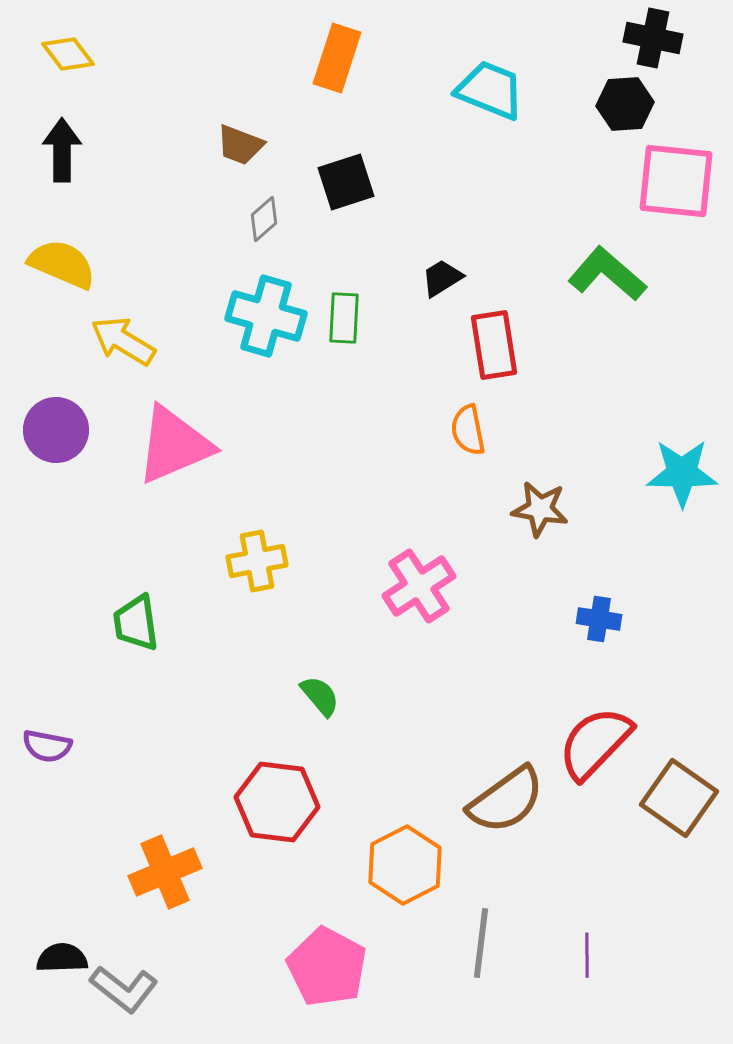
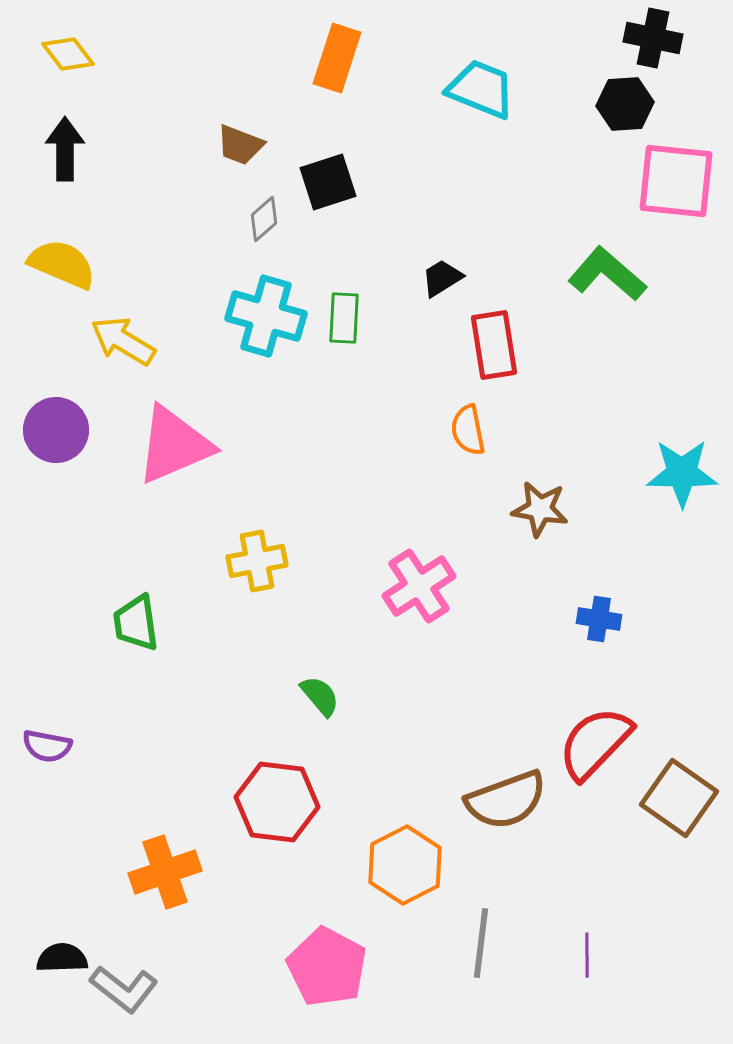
cyan trapezoid: moved 9 px left, 1 px up
black arrow: moved 3 px right, 1 px up
black square: moved 18 px left
brown semicircle: rotated 16 degrees clockwise
orange cross: rotated 4 degrees clockwise
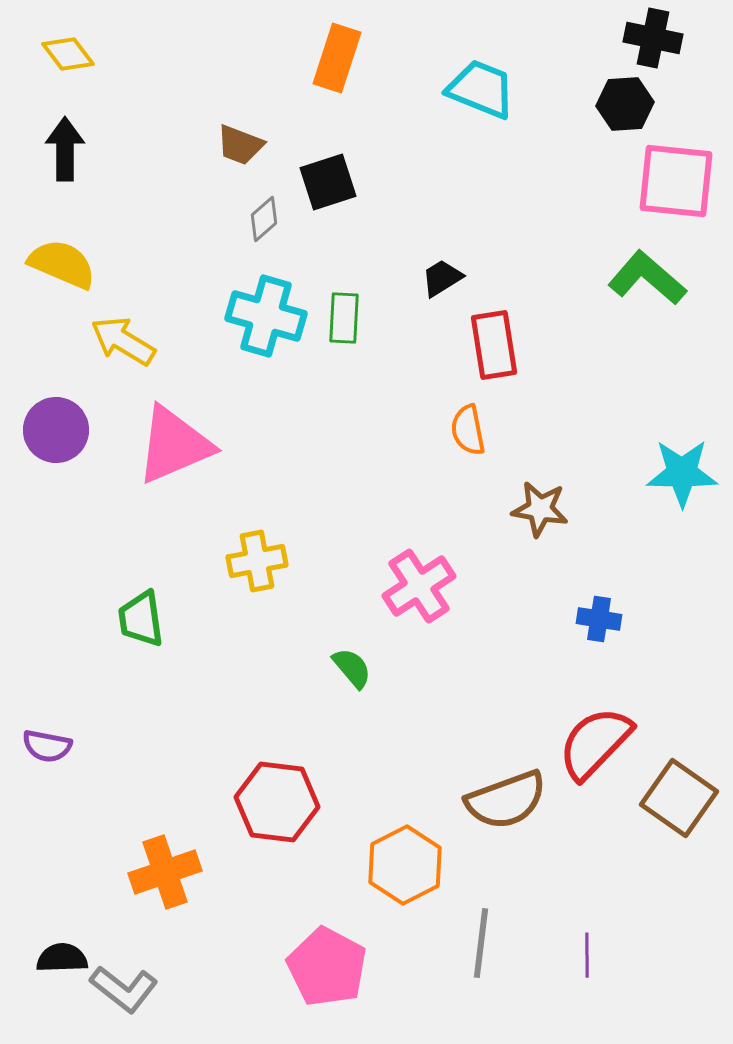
green L-shape: moved 40 px right, 4 px down
green trapezoid: moved 5 px right, 4 px up
green semicircle: moved 32 px right, 28 px up
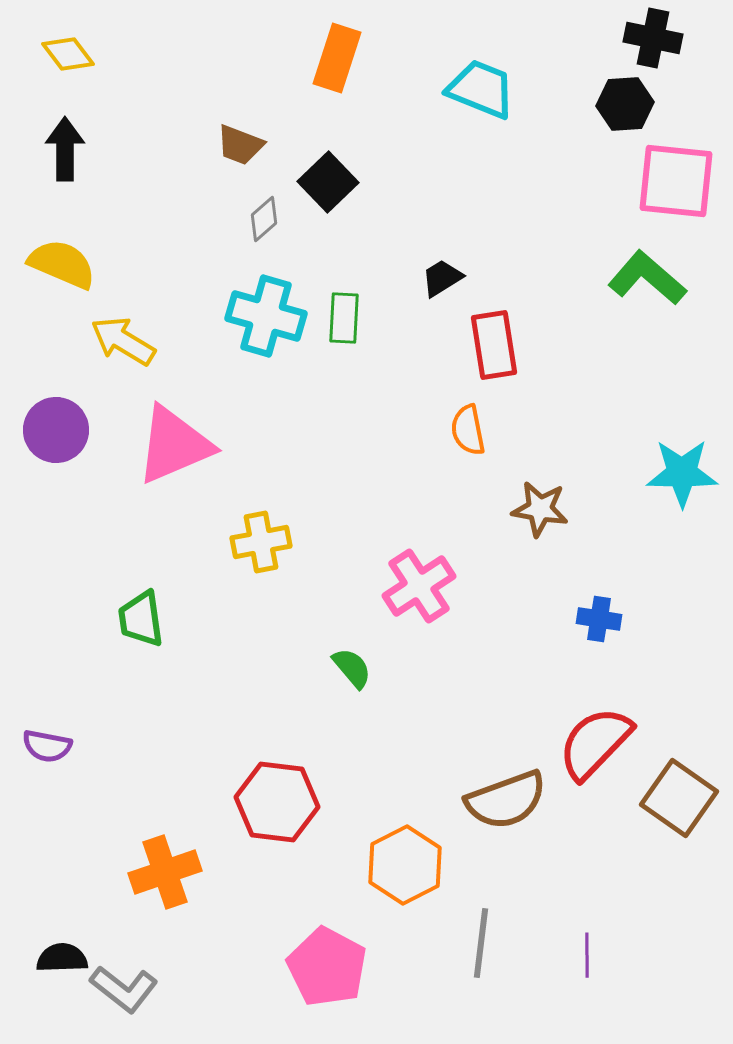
black square: rotated 26 degrees counterclockwise
yellow cross: moved 4 px right, 19 px up
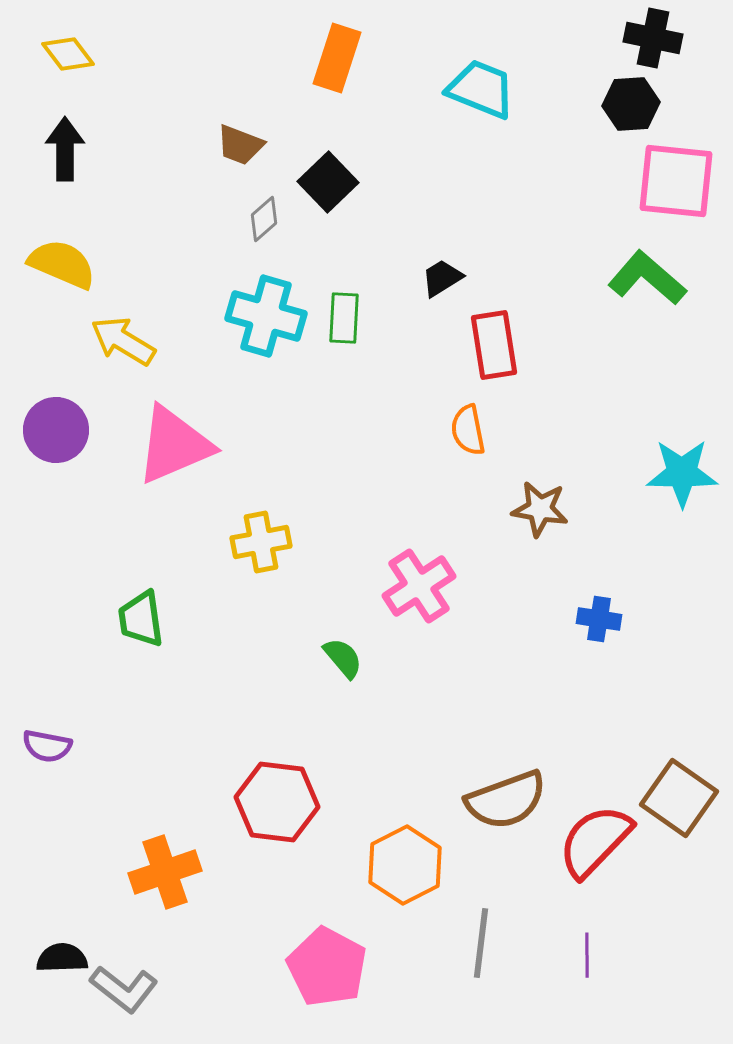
black hexagon: moved 6 px right
green semicircle: moved 9 px left, 10 px up
red semicircle: moved 98 px down
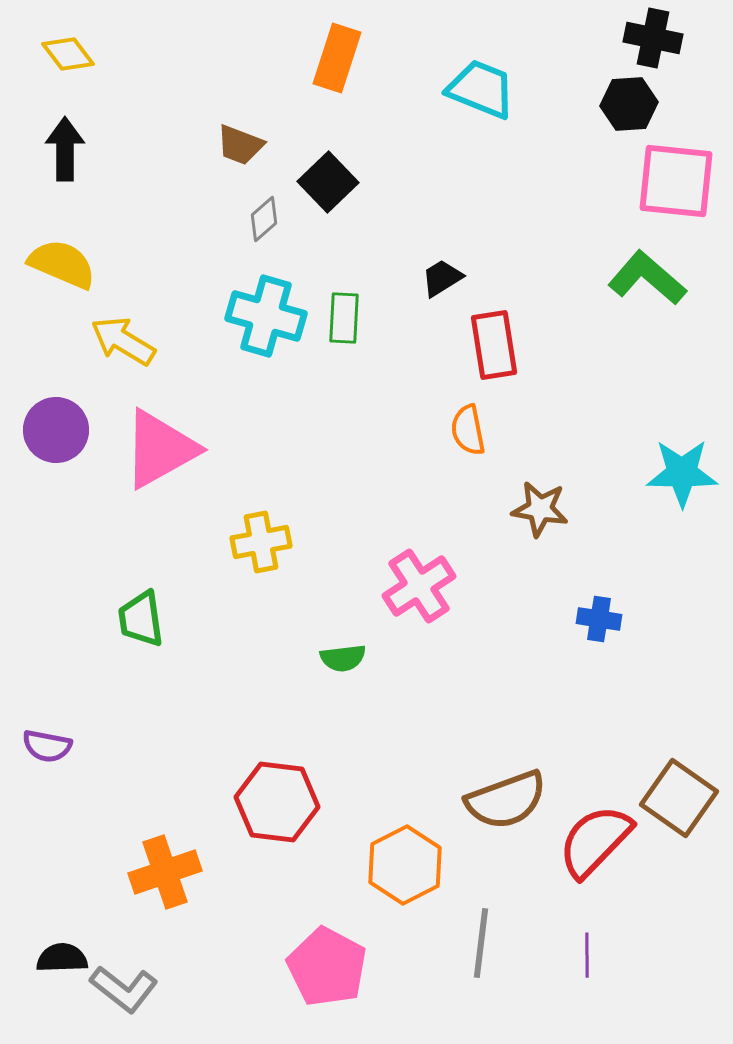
black hexagon: moved 2 px left
pink triangle: moved 14 px left, 4 px down; rotated 6 degrees counterclockwise
green semicircle: rotated 123 degrees clockwise
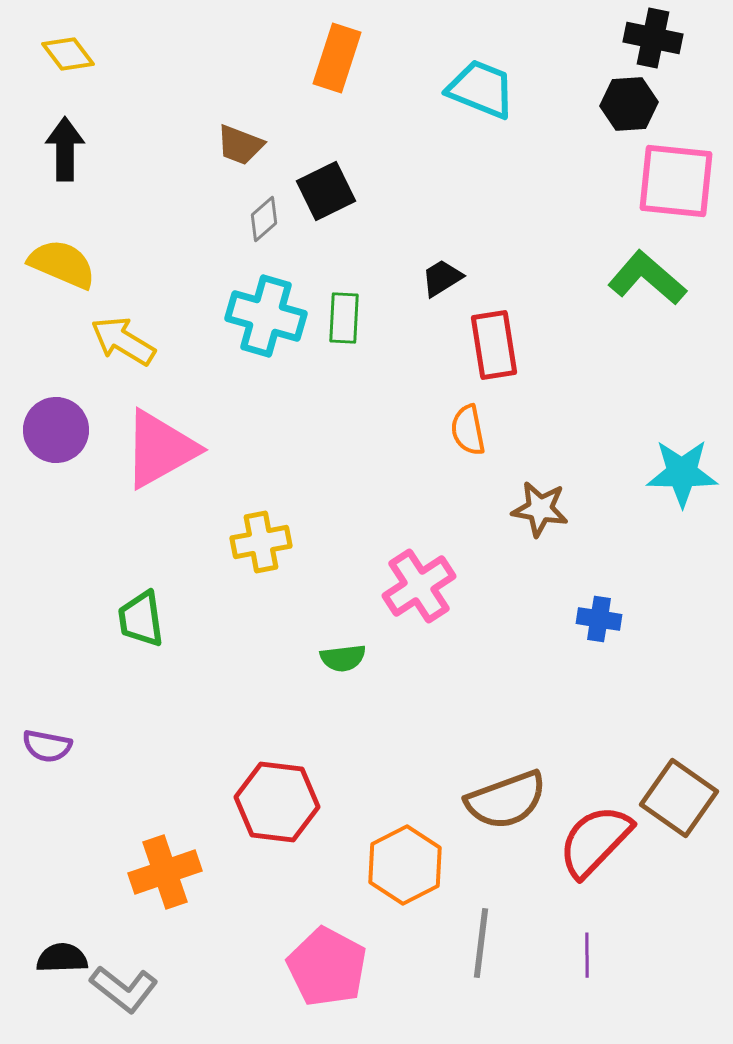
black square: moved 2 px left, 9 px down; rotated 18 degrees clockwise
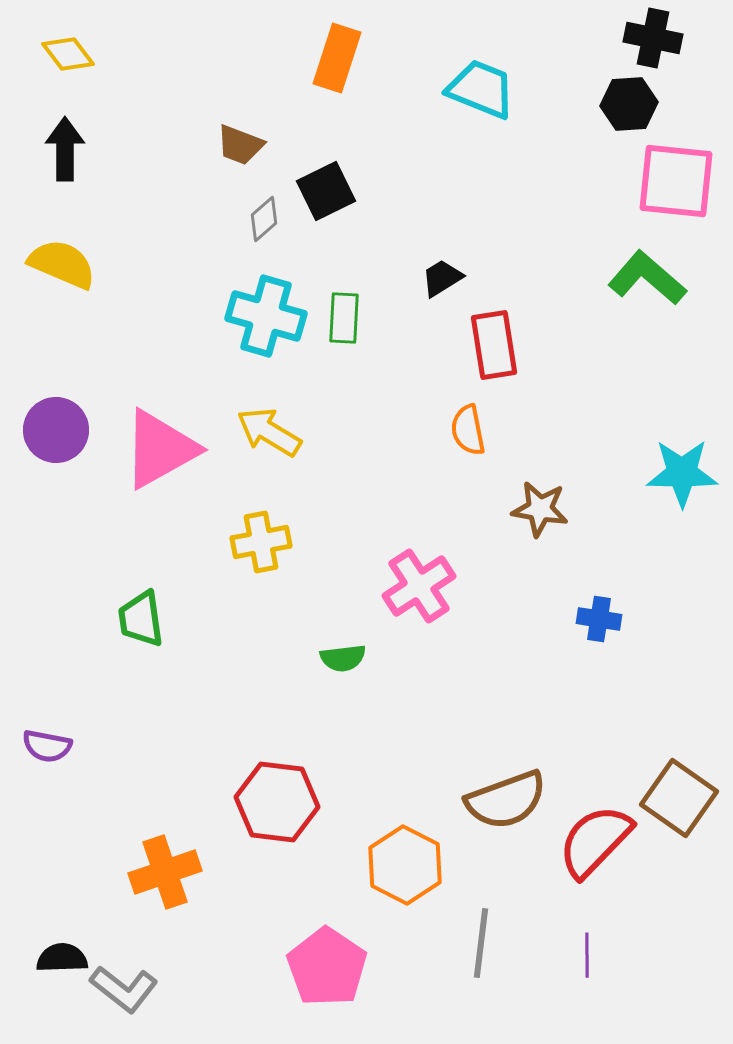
yellow arrow: moved 146 px right, 91 px down
orange hexagon: rotated 6 degrees counterclockwise
pink pentagon: rotated 6 degrees clockwise
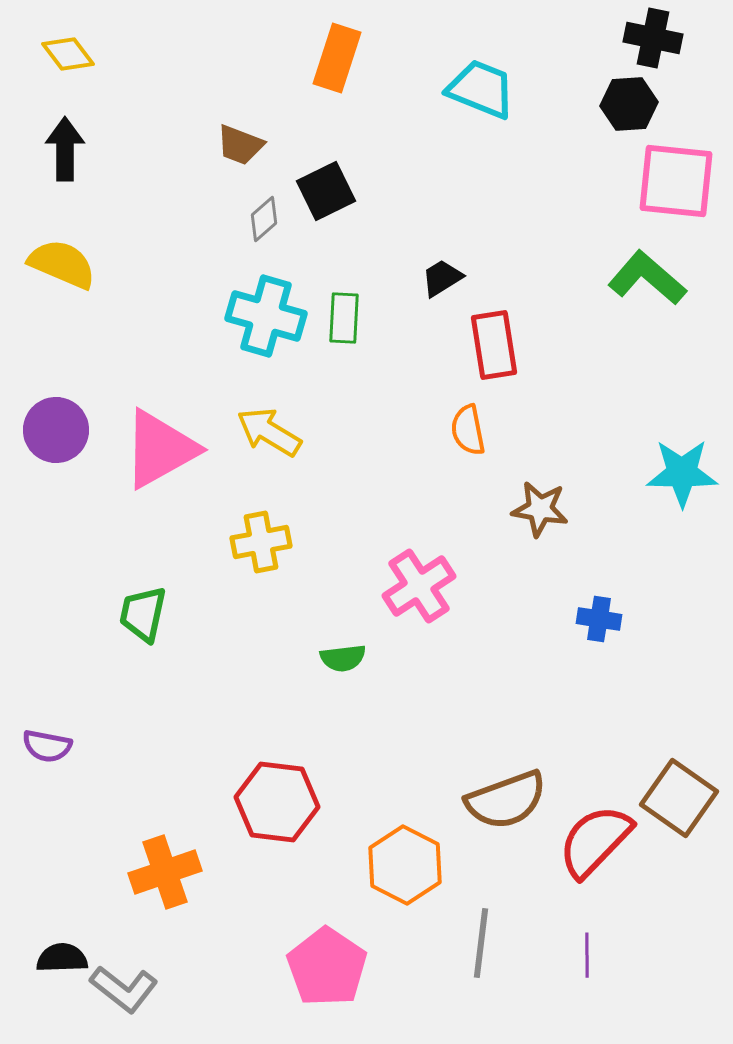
green trapezoid: moved 2 px right, 5 px up; rotated 20 degrees clockwise
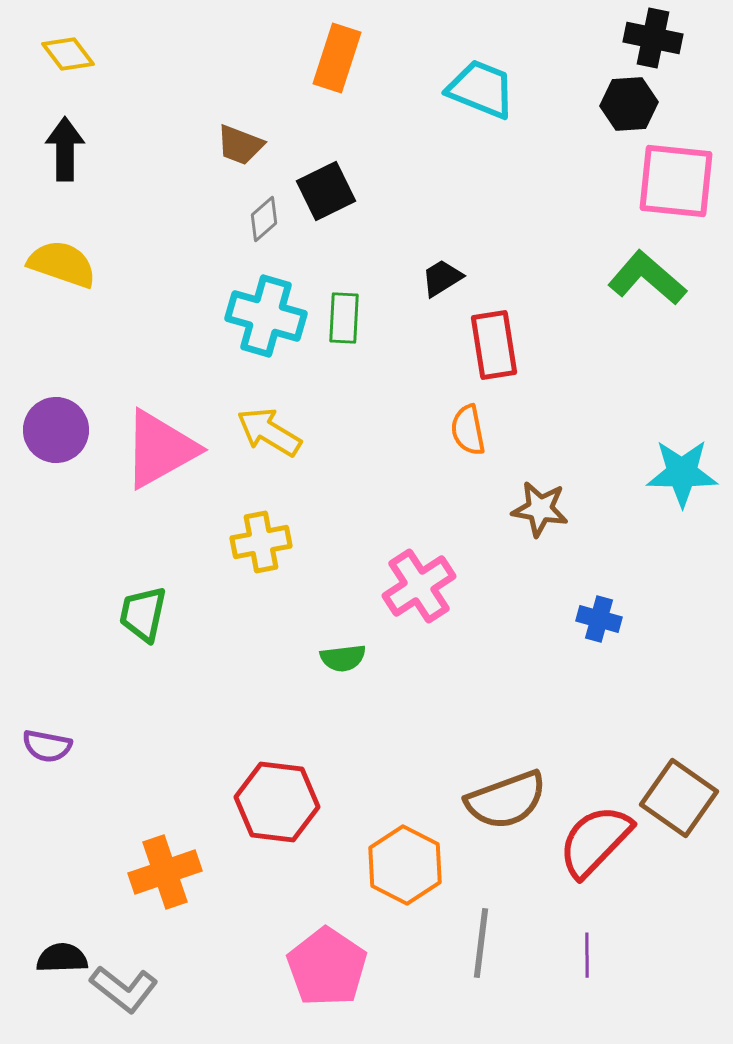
yellow semicircle: rotated 4 degrees counterclockwise
blue cross: rotated 6 degrees clockwise
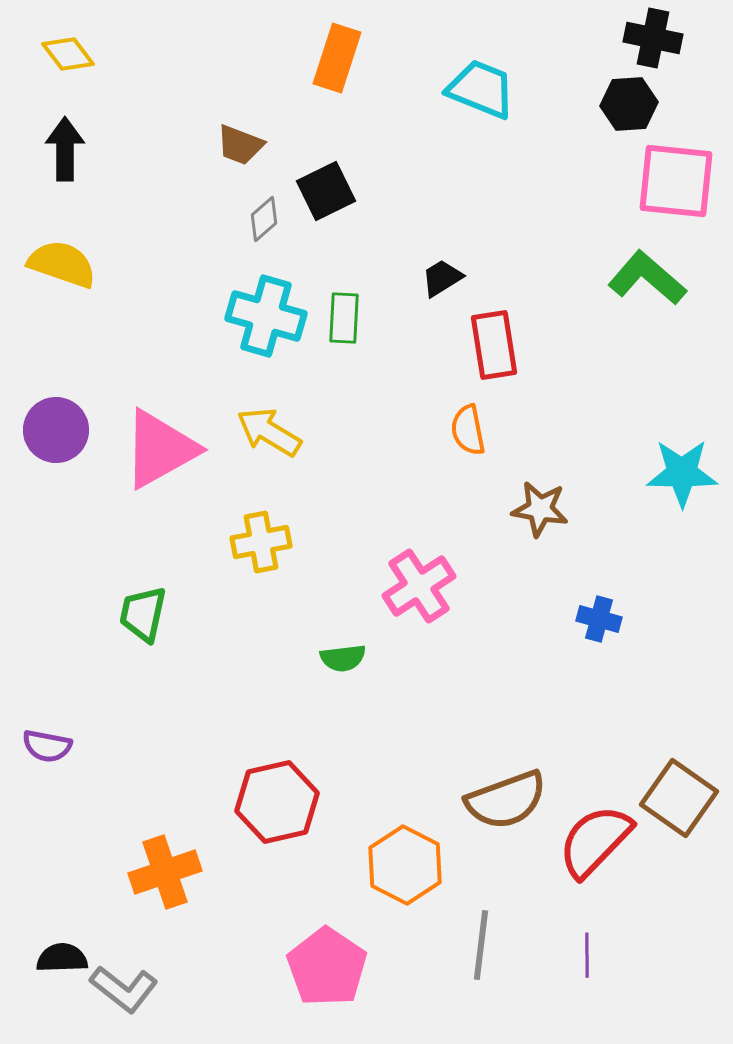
red hexagon: rotated 20 degrees counterclockwise
gray line: moved 2 px down
